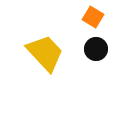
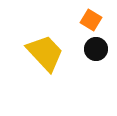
orange square: moved 2 px left, 3 px down
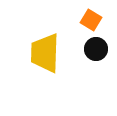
yellow trapezoid: rotated 135 degrees counterclockwise
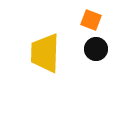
orange square: rotated 10 degrees counterclockwise
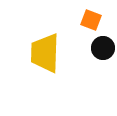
black circle: moved 7 px right, 1 px up
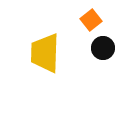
orange square: rotated 30 degrees clockwise
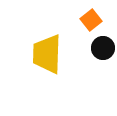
yellow trapezoid: moved 2 px right, 1 px down
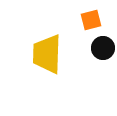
orange square: rotated 25 degrees clockwise
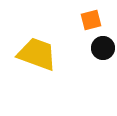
yellow trapezoid: moved 10 px left; rotated 108 degrees clockwise
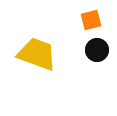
black circle: moved 6 px left, 2 px down
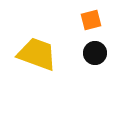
black circle: moved 2 px left, 3 px down
